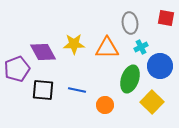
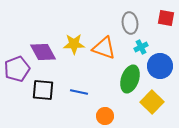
orange triangle: moved 3 px left; rotated 20 degrees clockwise
blue line: moved 2 px right, 2 px down
orange circle: moved 11 px down
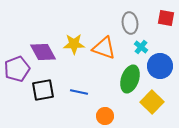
cyan cross: rotated 24 degrees counterclockwise
black square: rotated 15 degrees counterclockwise
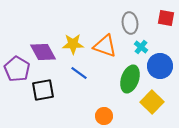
yellow star: moved 1 px left
orange triangle: moved 1 px right, 2 px up
purple pentagon: rotated 20 degrees counterclockwise
blue line: moved 19 px up; rotated 24 degrees clockwise
orange circle: moved 1 px left
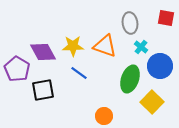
yellow star: moved 2 px down
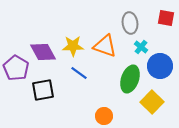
purple pentagon: moved 1 px left, 1 px up
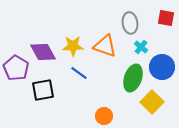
blue circle: moved 2 px right, 1 px down
green ellipse: moved 3 px right, 1 px up
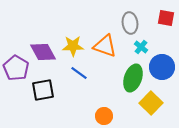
yellow square: moved 1 px left, 1 px down
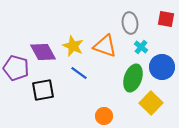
red square: moved 1 px down
yellow star: rotated 25 degrees clockwise
purple pentagon: rotated 15 degrees counterclockwise
